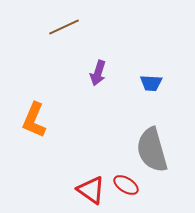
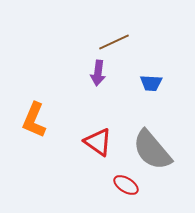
brown line: moved 50 px right, 15 px down
purple arrow: rotated 10 degrees counterclockwise
gray semicircle: rotated 24 degrees counterclockwise
red triangle: moved 7 px right, 48 px up
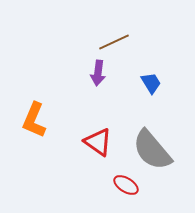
blue trapezoid: rotated 125 degrees counterclockwise
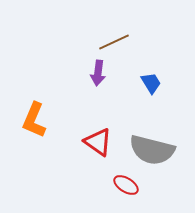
gray semicircle: rotated 36 degrees counterclockwise
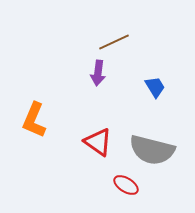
blue trapezoid: moved 4 px right, 4 px down
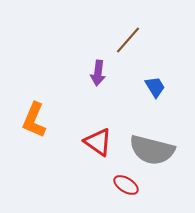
brown line: moved 14 px right, 2 px up; rotated 24 degrees counterclockwise
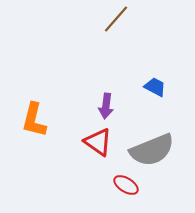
brown line: moved 12 px left, 21 px up
purple arrow: moved 8 px right, 33 px down
blue trapezoid: rotated 30 degrees counterclockwise
orange L-shape: rotated 9 degrees counterclockwise
gray semicircle: rotated 36 degrees counterclockwise
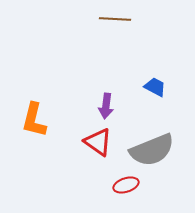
brown line: moved 1 px left; rotated 52 degrees clockwise
red ellipse: rotated 50 degrees counterclockwise
